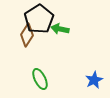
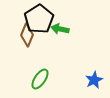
brown diamond: rotated 10 degrees counterclockwise
green ellipse: rotated 60 degrees clockwise
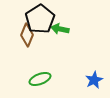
black pentagon: moved 1 px right
green ellipse: rotated 35 degrees clockwise
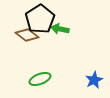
brown diamond: rotated 75 degrees counterclockwise
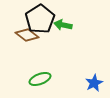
green arrow: moved 3 px right, 4 px up
blue star: moved 3 px down
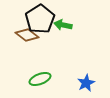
blue star: moved 8 px left
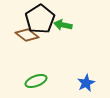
green ellipse: moved 4 px left, 2 px down
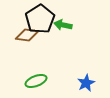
brown diamond: rotated 30 degrees counterclockwise
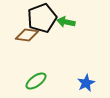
black pentagon: moved 2 px right, 1 px up; rotated 12 degrees clockwise
green arrow: moved 3 px right, 3 px up
green ellipse: rotated 15 degrees counterclockwise
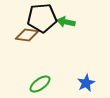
black pentagon: rotated 16 degrees clockwise
green ellipse: moved 4 px right, 3 px down
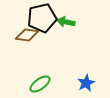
black pentagon: rotated 8 degrees counterclockwise
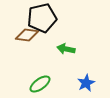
green arrow: moved 27 px down
